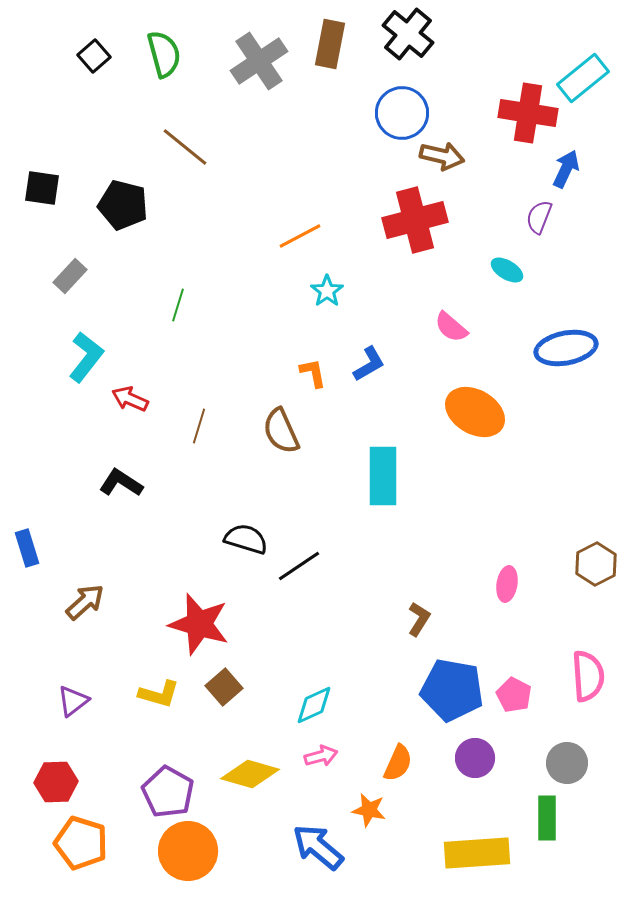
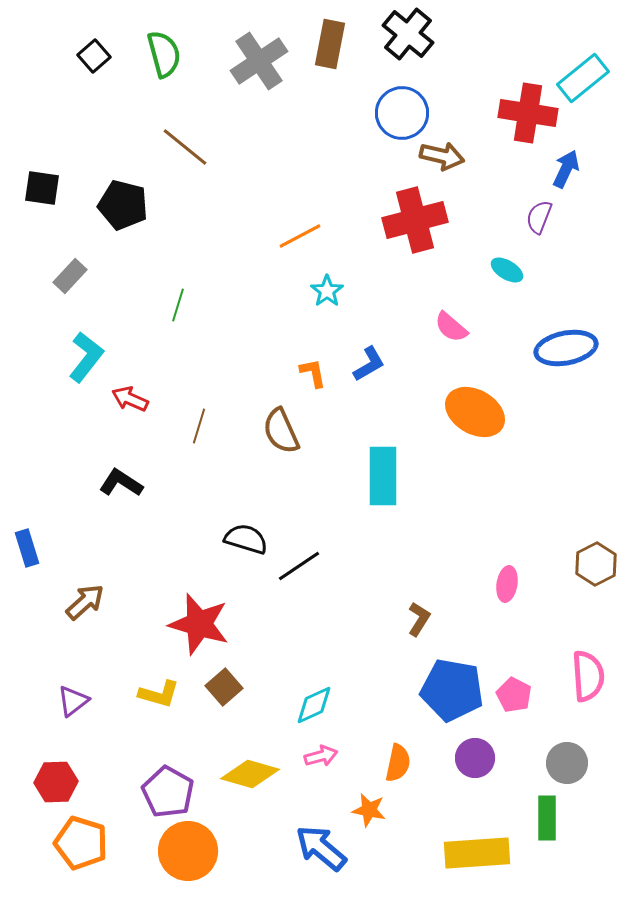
orange semicircle at (398, 763): rotated 12 degrees counterclockwise
blue arrow at (318, 847): moved 3 px right, 1 px down
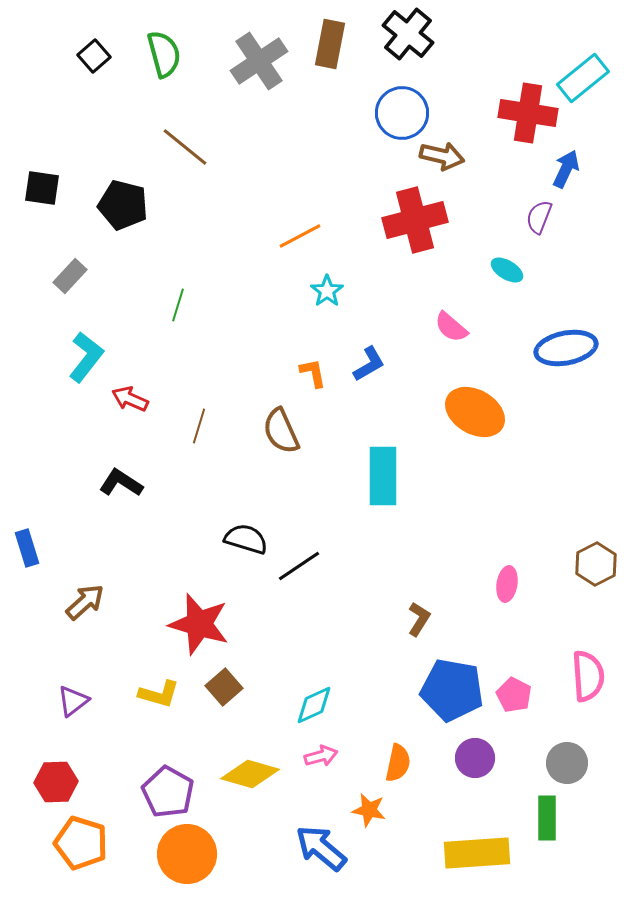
orange circle at (188, 851): moved 1 px left, 3 px down
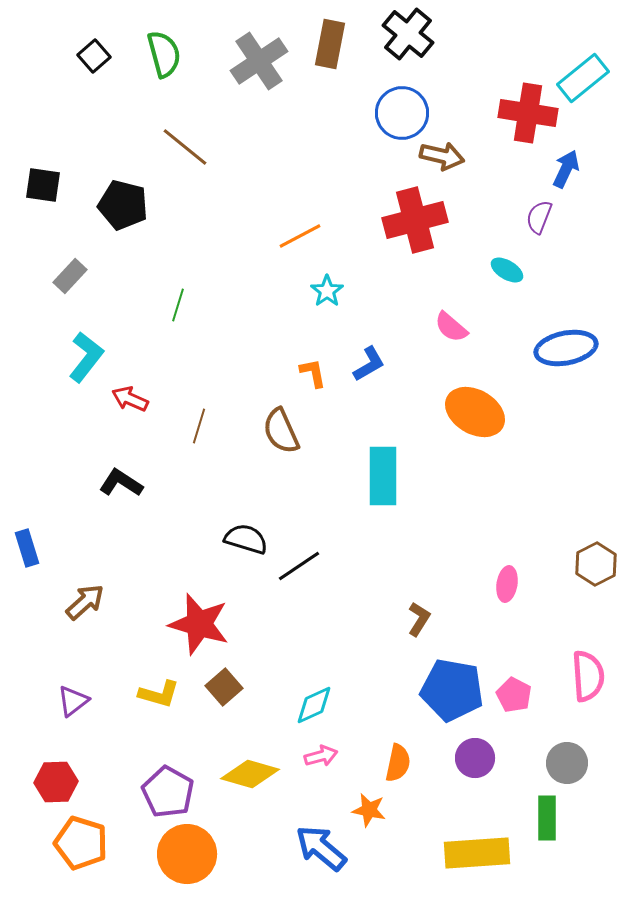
black square at (42, 188): moved 1 px right, 3 px up
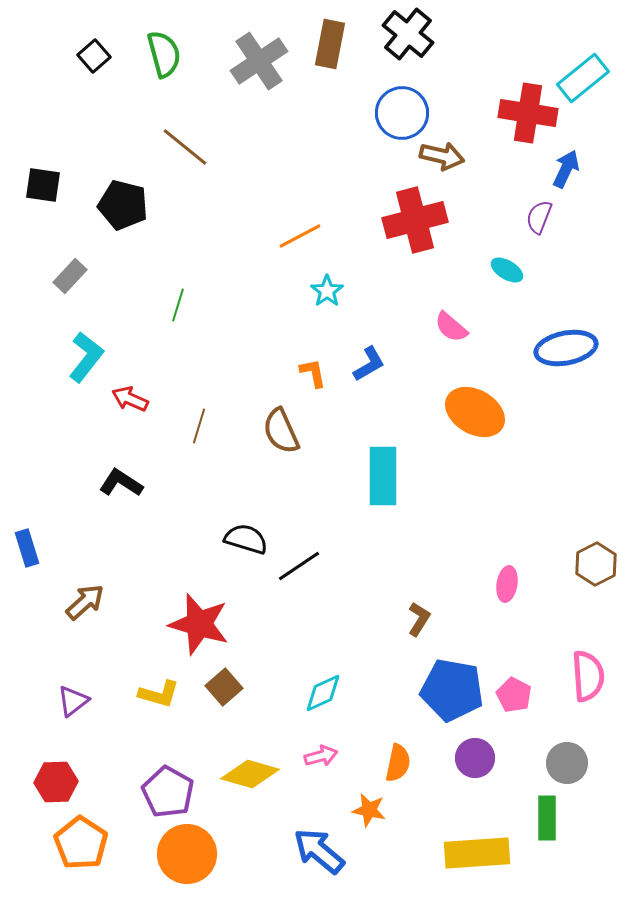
cyan diamond at (314, 705): moved 9 px right, 12 px up
orange pentagon at (81, 843): rotated 16 degrees clockwise
blue arrow at (321, 848): moved 2 px left, 3 px down
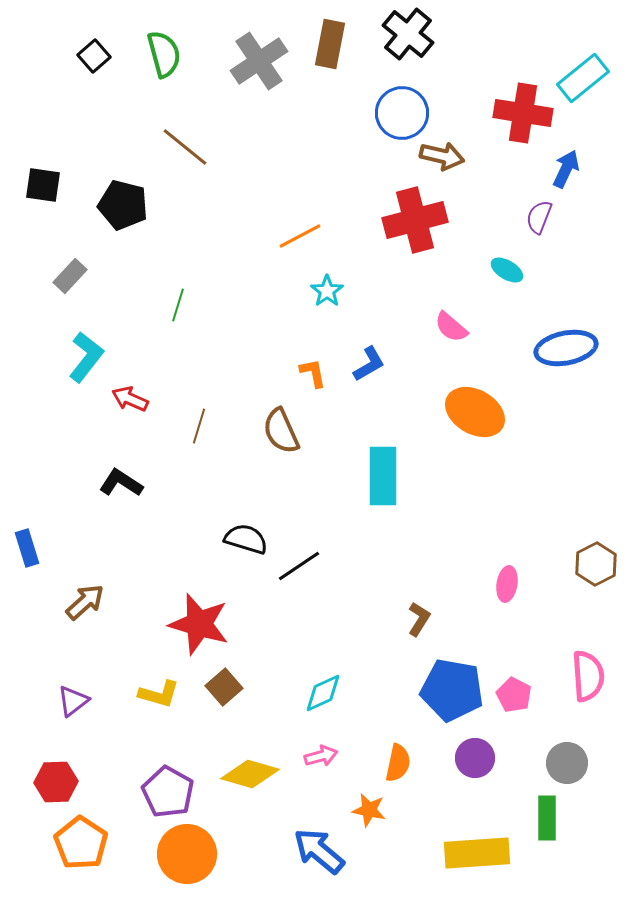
red cross at (528, 113): moved 5 px left
